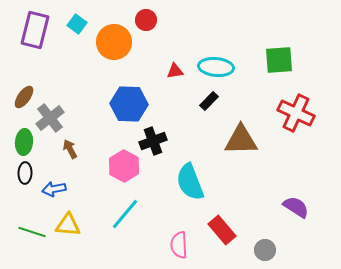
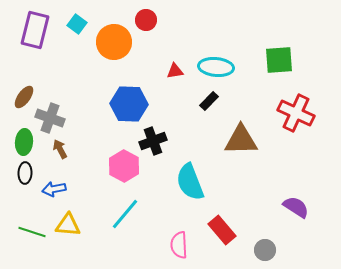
gray cross: rotated 32 degrees counterclockwise
brown arrow: moved 10 px left
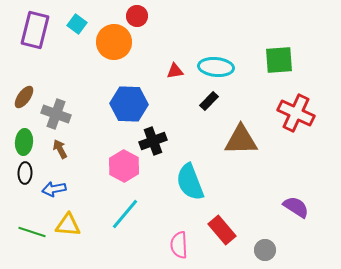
red circle: moved 9 px left, 4 px up
gray cross: moved 6 px right, 4 px up
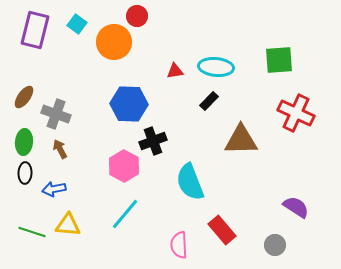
gray circle: moved 10 px right, 5 px up
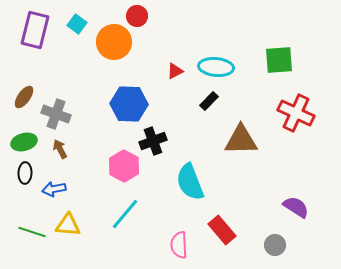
red triangle: rotated 18 degrees counterclockwise
green ellipse: rotated 70 degrees clockwise
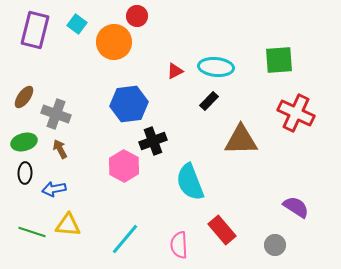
blue hexagon: rotated 9 degrees counterclockwise
cyan line: moved 25 px down
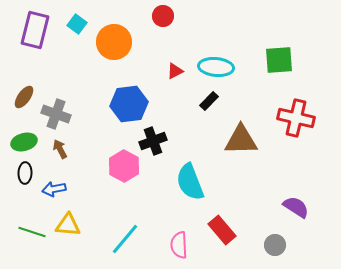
red circle: moved 26 px right
red cross: moved 5 px down; rotated 12 degrees counterclockwise
